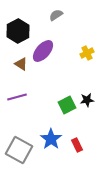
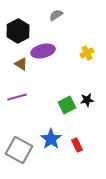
purple ellipse: rotated 35 degrees clockwise
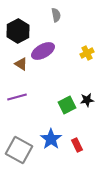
gray semicircle: rotated 112 degrees clockwise
purple ellipse: rotated 15 degrees counterclockwise
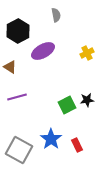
brown triangle: moved 11 px left, 3 px down
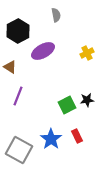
purple line: moved 1 px right, 1 px up; rotated 54 degrees counterclockwise
red rectangle: moved 9 px up
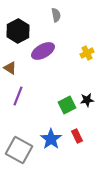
brown triangle: moved 1 px down
